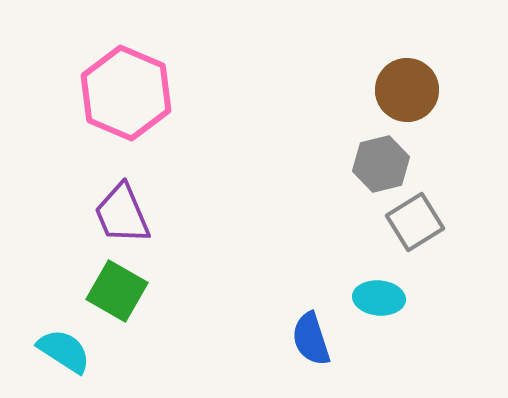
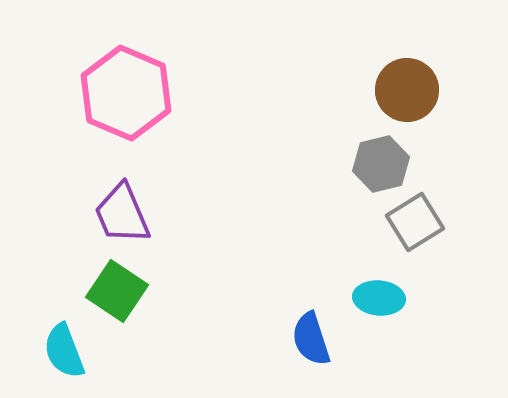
green square: rotated 4 degrees clockwise
cyan semicircle: rotated 144 degrees counterclockwise
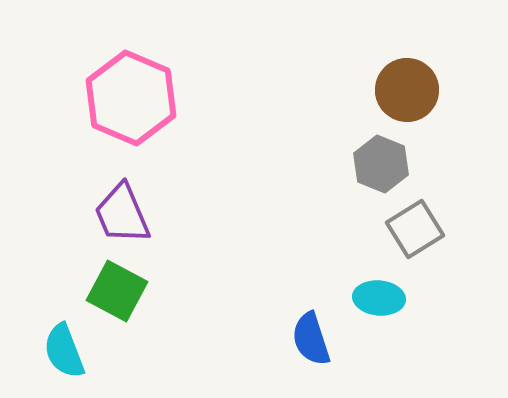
pink hexagon: moved 5 px right, 5 px down
gray hexagon: rotated 24 degrees counterclockwise
gray square: moved 7 px down
green square: rotated 6 degrees counterclockwise
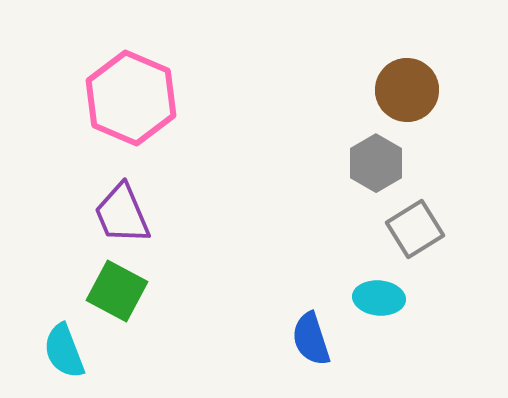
gray hexagon: moved 5 px left, 1 px up; rotated 8 degrees clockwise
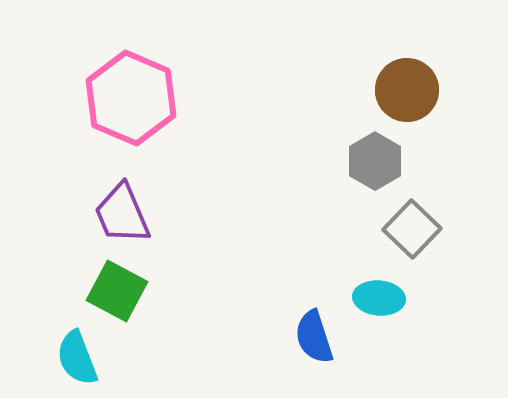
gray hexagon: moved 1 px left, 2 px up
gray square: moved 3 px left; rotated 14 degrees counterclockwise
blue semicircle: moved 3 px right, 2 px up
cyan semicircle: moved 13 px right, 7 px down
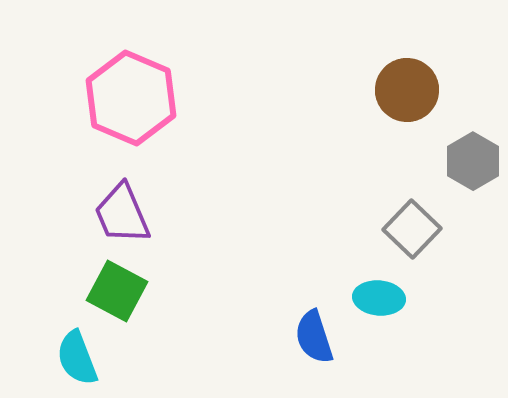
gray hexagon: moved 98 px right
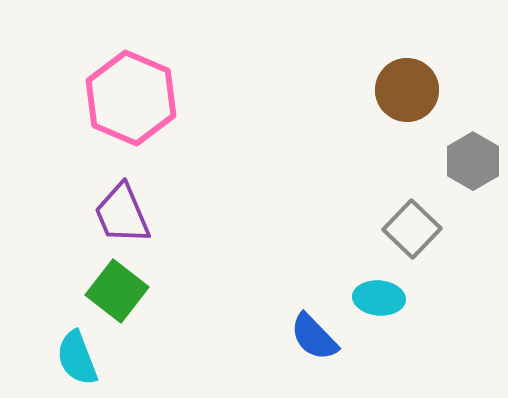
green square: rotated 10 degrees clockwise
blue semicircle: rotated 26 degrees counterclockwise
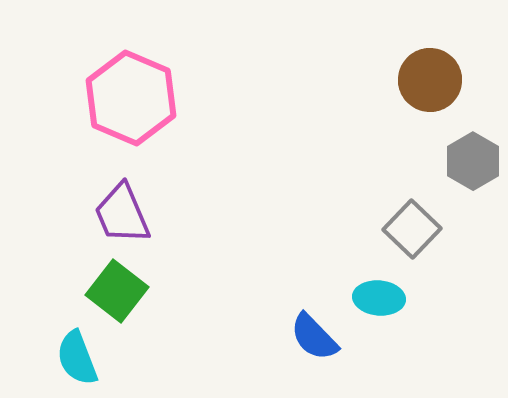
brown circle: moved 23 px right, 10 px up
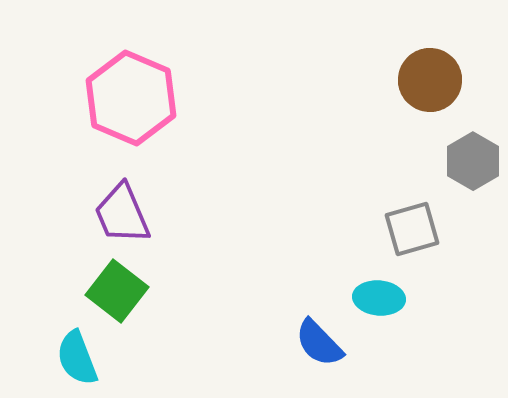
gray square: rotated 30 degrees clockwise
blue semicircle: moved 5 px right, 6 px down
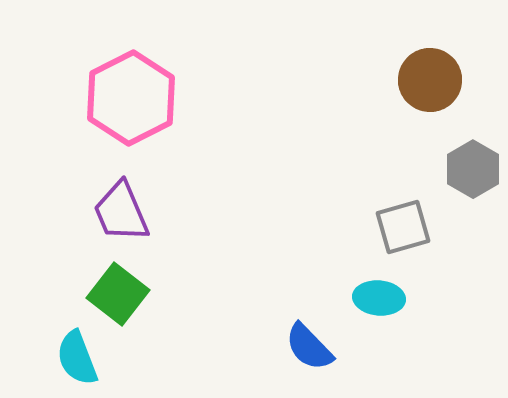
pink hexagon: rotated 10 degrees clockwise
gray hexagon: moved 8 px down
purple trapezoid: moved 1 px left, 2 px up
gray square: moved 9 px left, 2 px up
green square: moved 1 px right, 3 px down
blue semicircle: moved 10 px left, 4 px down
